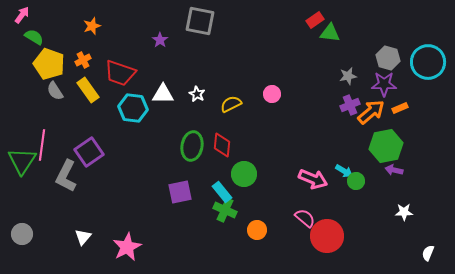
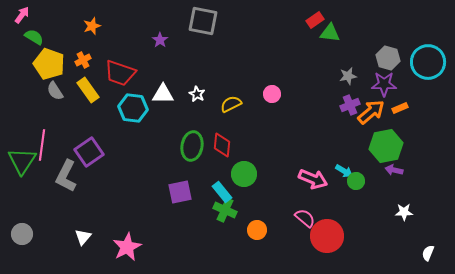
gray square at (200, 21): moved 3 px right
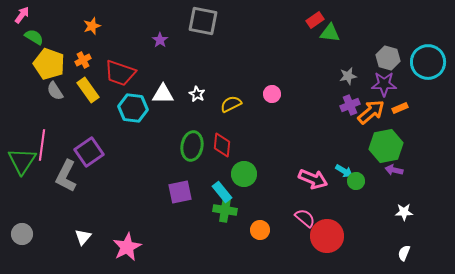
green cross at (225, 210): rotated 15 degrees counterclockwise
orange circle at (257, 230): moved 3 px right
white semicircle at (428, 253): moved 24 px left
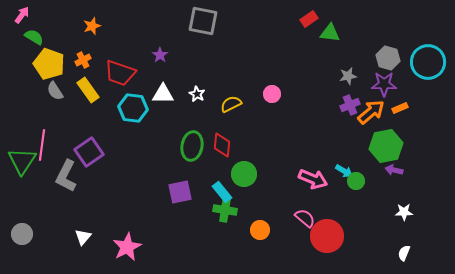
red rectangle at (315, 20): moved 6 px left, 1 px up
purple star at (160, 40): moved 15 px down
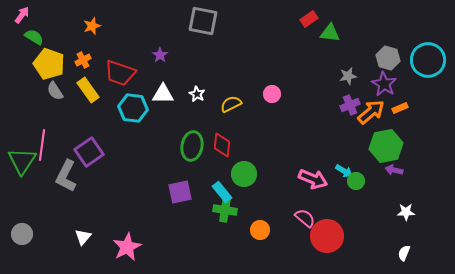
cyan circle at (428, 62): moved 2 px up
purple star at (384, 84): rotated 30 degrees clockwise
white star at (404, 212): moved 2 px right
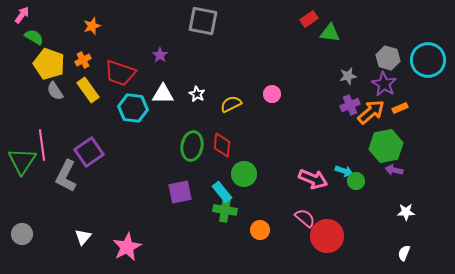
pink line at (42, 145): rotated 16 degrees counterclockwise
cyan arrow at (344, 171): rotated 12 degrees counterclockwise
